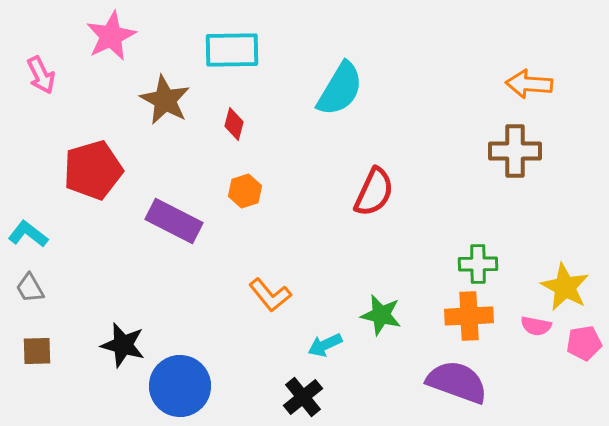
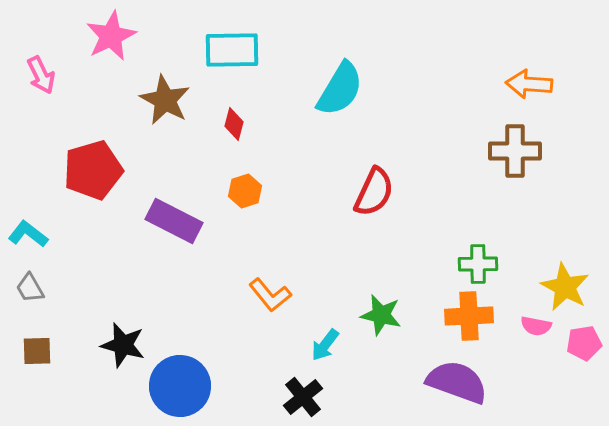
cyan arrow: rotated 28 degrees counterclockwise
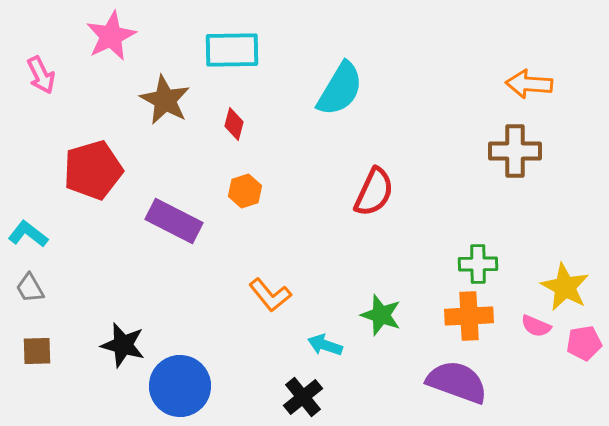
green star: rotated 6 degrees clockwise
pink semicircle: rotated 12 degrees clockwise
cyan arrow: rotated 72 degrees clockwise
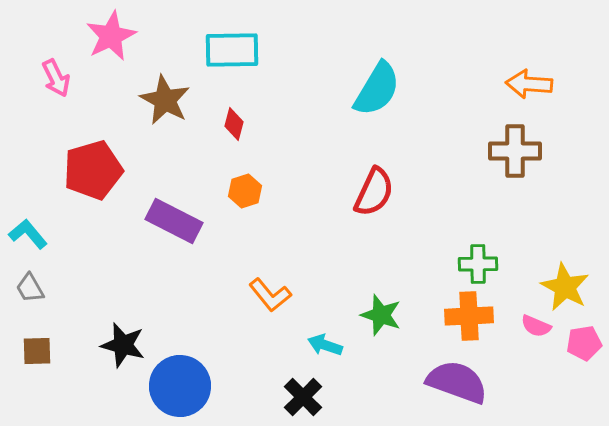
pink arrow: moved 15 px right, 3 px down
cyan semicircle: moved 37 px right
cyan L-shape: rotated 12 degrees clockwise
black cross: rotated 6 degrees counterclockwise
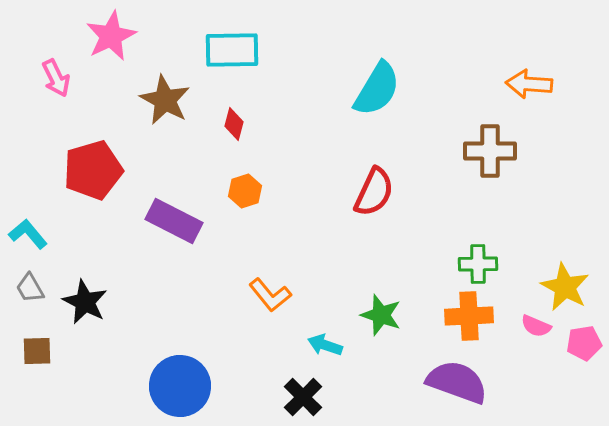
brown cross: moved 25 px left
black star: moved 38 px left, 43 px up; rotated 12 degrees clockwise
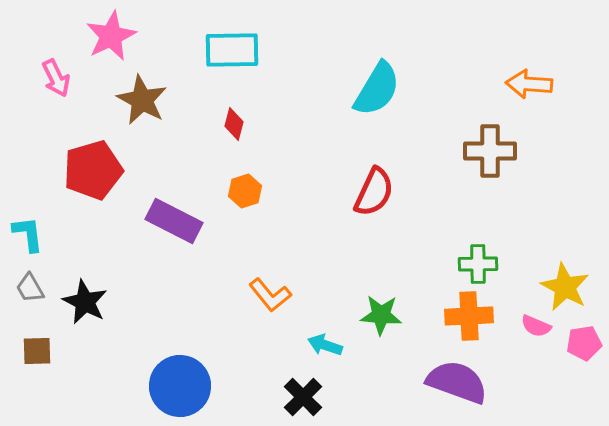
brown star: moved 23 px left
cyan L-shape: rotated 33 degrees clockwise
green star: rotated 15 degrees counterclockwise
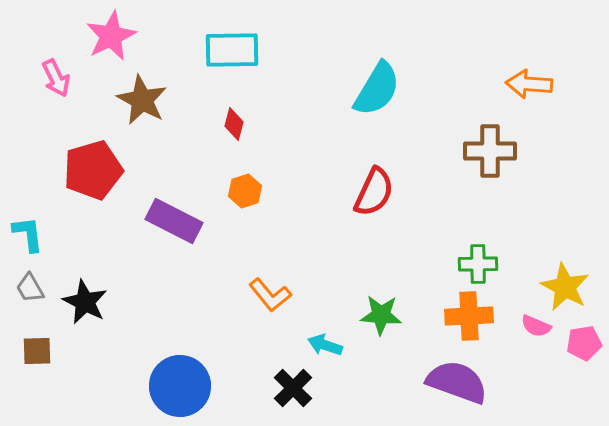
black cross: moved 10 px left, 9 px up
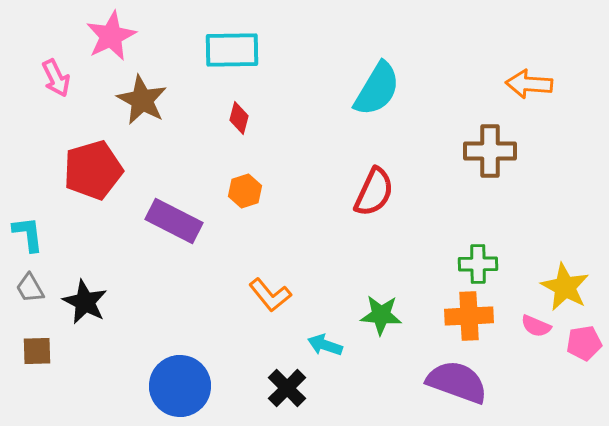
red diamond: moved 5 px right, 6 px up
black cross: moved 6 px left
